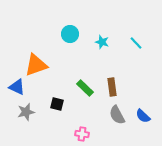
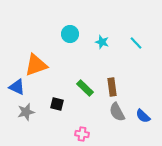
gray semicircle: moved 3 px up
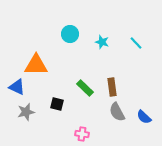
orange triangle: rotated 20 degrees clockwise
blue semicircle: moved 1 px right, 1 px down
